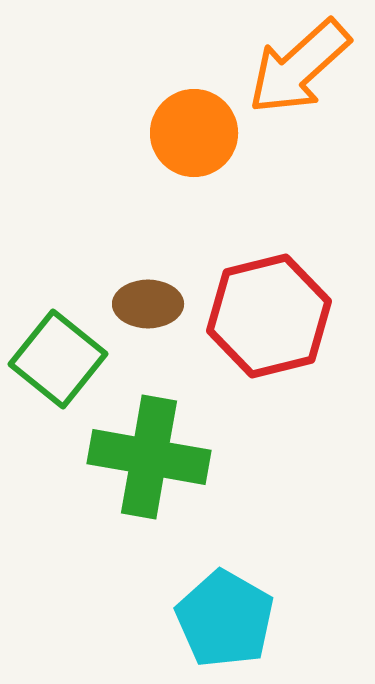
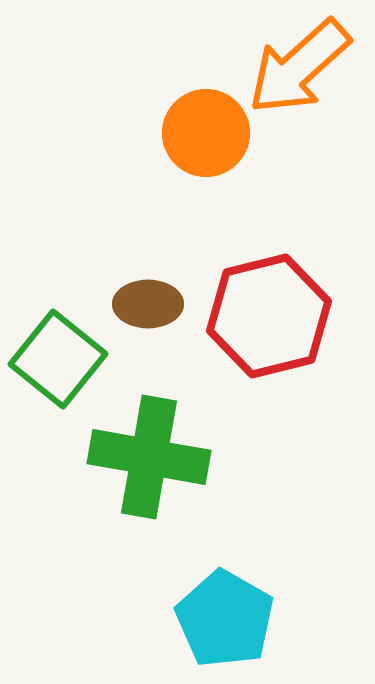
orange circle: moved 12 px right
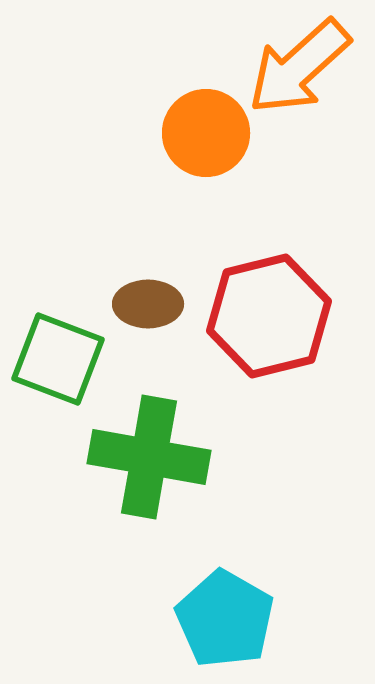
green square: rotated 18 degrees counterclockwise
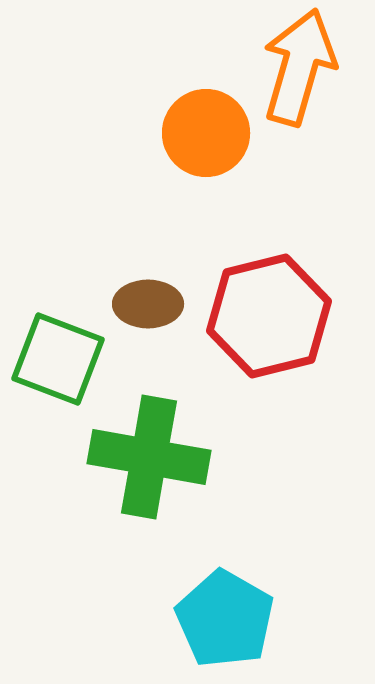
orange arrow: rotated 148 degrees clockwise
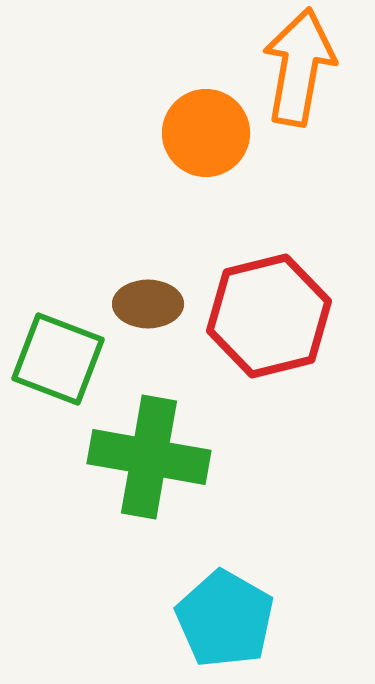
orange arrow: rotated 6 degrees counterclockwise
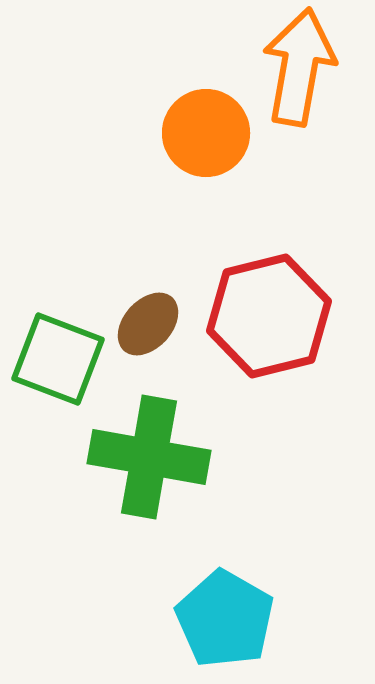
brown ellipse: moved 20 px down; rotated 48 degrees counterclockwise
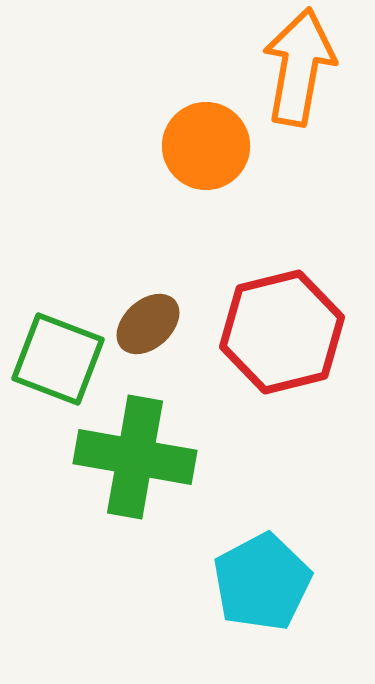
orange circle: moved 13 px down
red hexagon: moved 13 px right, 16 px down
brown ellipse: rotated 6 degrees clockwise
green cross: moved 14 px left
cyan pentagon: moved 37 px right, 37 px up; rotated 14 degrees clockwise
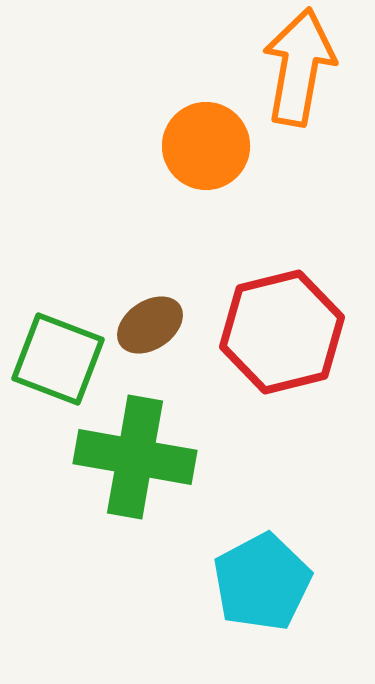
brown ellipse: moved 2 px right, 1 px down; rotated 8 degrees clockwise
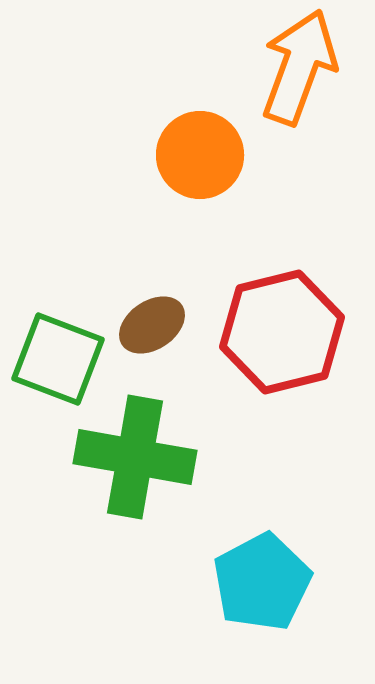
orange arrow: rotated 10 degrees clockwise
orange circle: moved 6 px left, 9 px down
brown ellipse: moved 2 px right
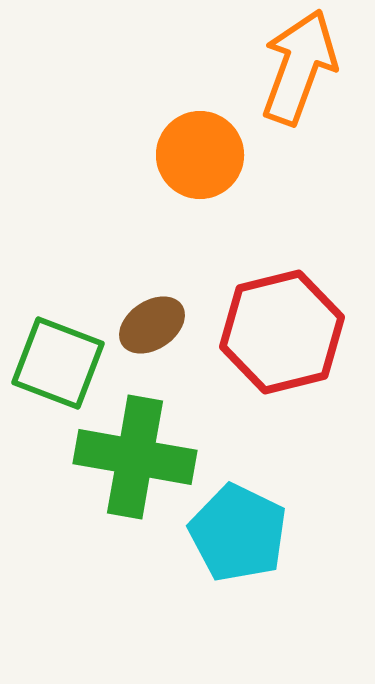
green square: moved 4 px down
cyan pentagon: moved 24 px left, 49 px up; rotated 18 degrees counterclockwise
